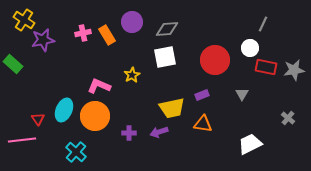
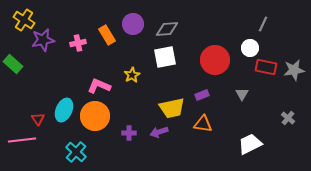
purple circle: moved 1 px right, 2 px down
pink cross: moved 5 px left, 10 px down
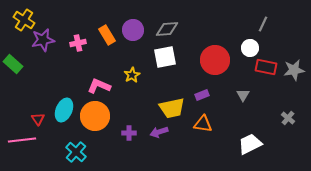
purple circle: moved 6 px down
gray triangle: moved 1 px right, 1 px down
